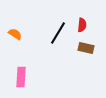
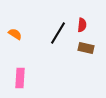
pink rectangle: moved 1 px left, 1 px down
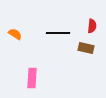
red semicircle: moved 10 px right, 1 px down
black line: rotated 60 degrees clockwise
pink rectangle: moved 12 px right
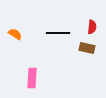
red semicircle: moved 1 px down
brown rectangle: moved 1 px right
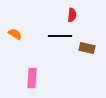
red semicircle: moved 20 px left, 12 px up
black line: moved 2 px right, 3 px down
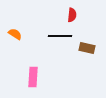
pink rectangle: moved 1 px right, 1 px up
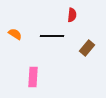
black line: moved 8 px left
brown rectangle: rotated 63 degrees counterclockwise
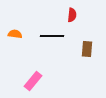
orange semicircle: rotated 24 degrees counterclockwise
brown rectangle: moved 1 px down; rotated 35 degrees counterclockwise
pink rectangle: moved 4 px down; rotated 36 degrees clockwise
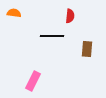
red semicircle: moved 2 px left, 1 px down
orange semicircle: moved 1 px left, 21 px up
pink rectangle: rotated 12 degrees counterclockwise
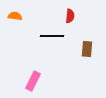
orange semicircle: moved 1 px right, 3 px down
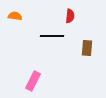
brown rectangle: moved 1 px up
